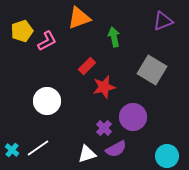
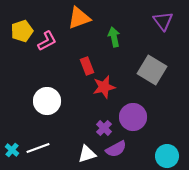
purple triangle: rotated 45 degrees counterclockwise
red rectangle: rotated 66 degrees counterclockwise
white line: rotated 15 degrees clockwise
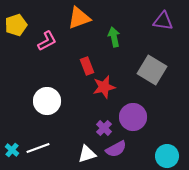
purple triangle: rotated 45 degrees counterclockwise
yellow pentagon: moved 6 px left, 6 px up
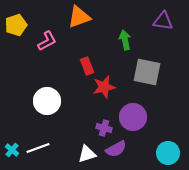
orange triangle: moved 1 px up
green arrow: moved 11 px right, 3 px down
gray square: moved 5 px left, 2 px down; rotated 20 degrees counterclockwise
purple cross: rotated 28 degrees counterclockwise
cyan circle: moved 1 px right, 3 px up
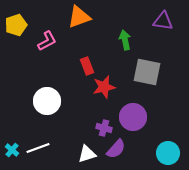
purple semicircle: rotated 20 degrees counterclockwise
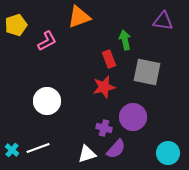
red rectangle: moved 22 px right, 7 px up
